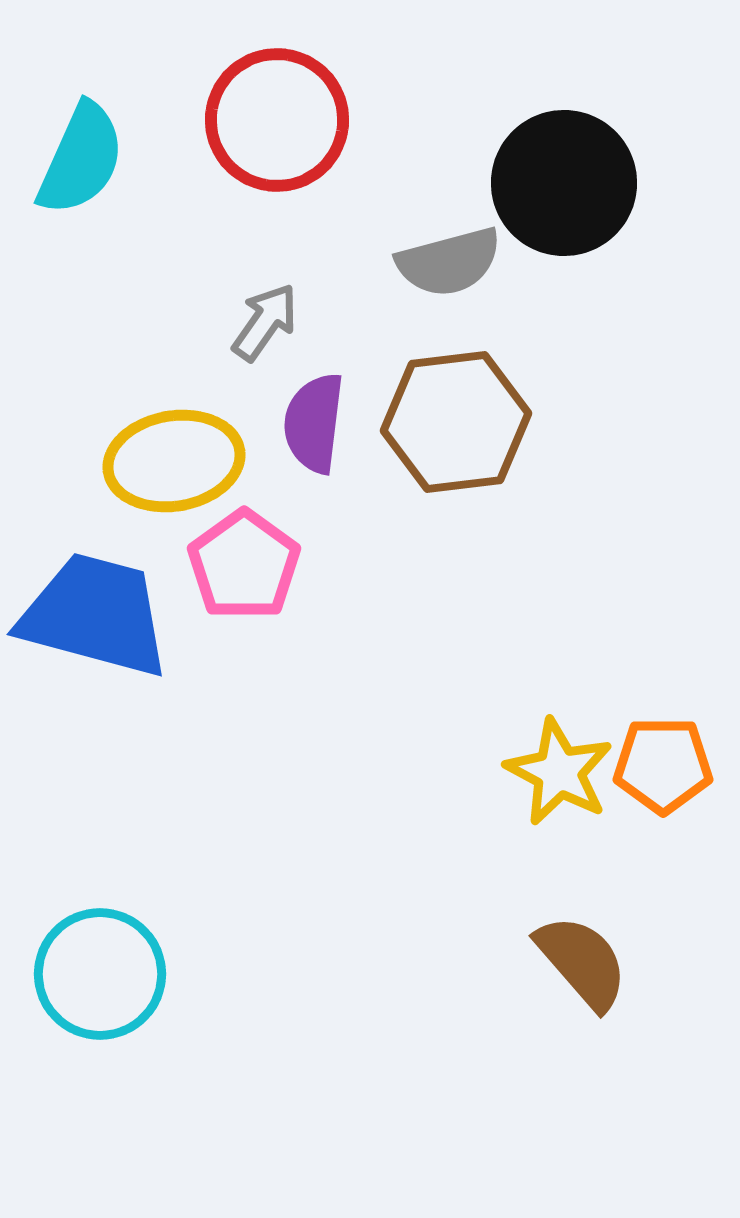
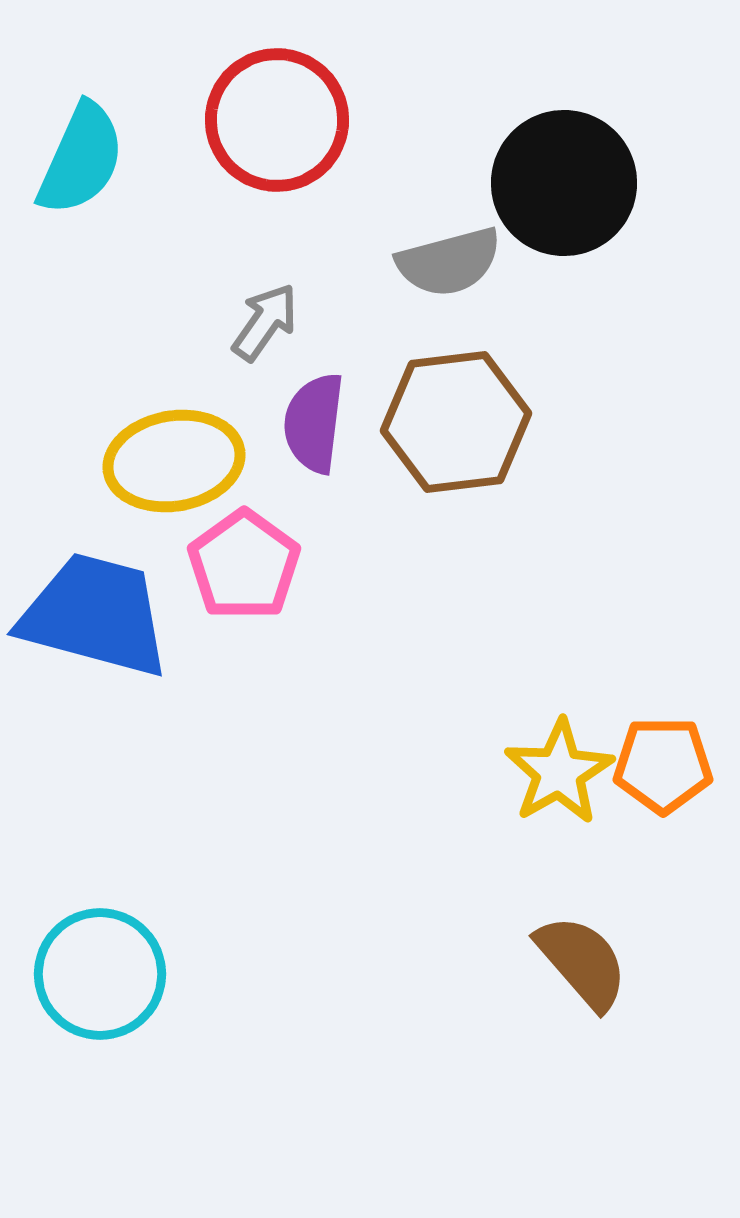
yellow star: rotated 14 degrees clockwise
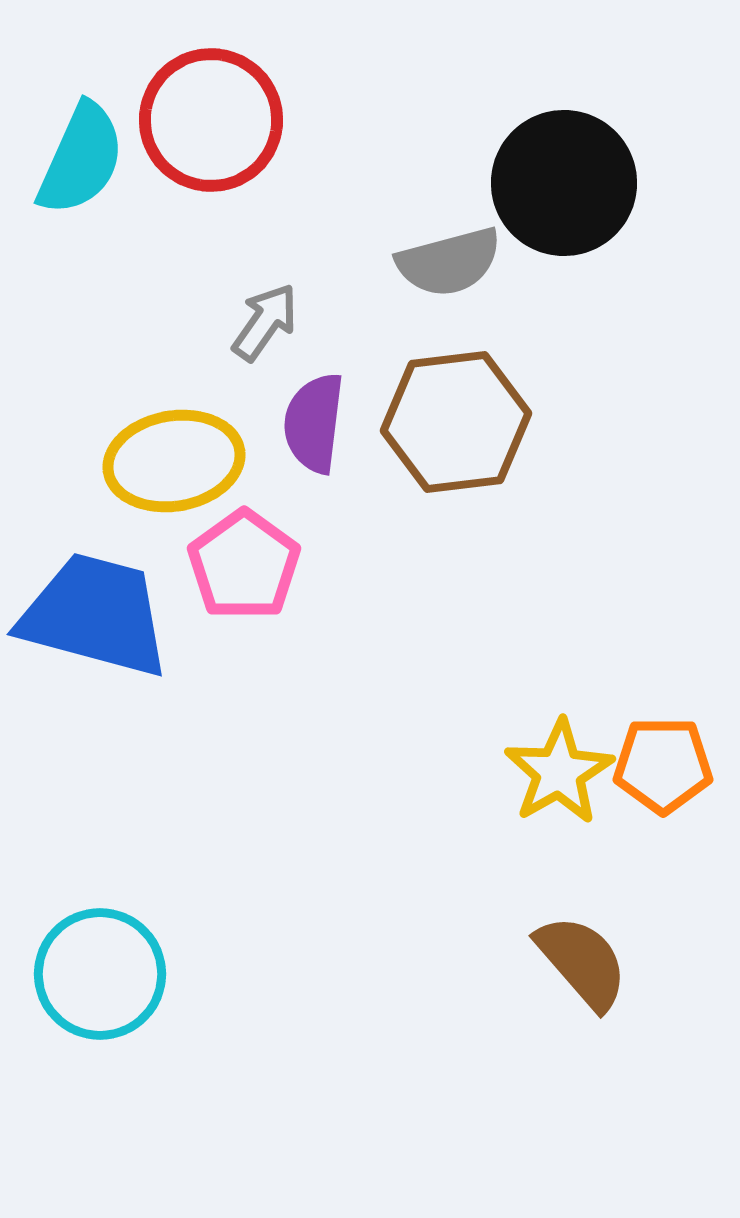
red circle: moved 66 px left
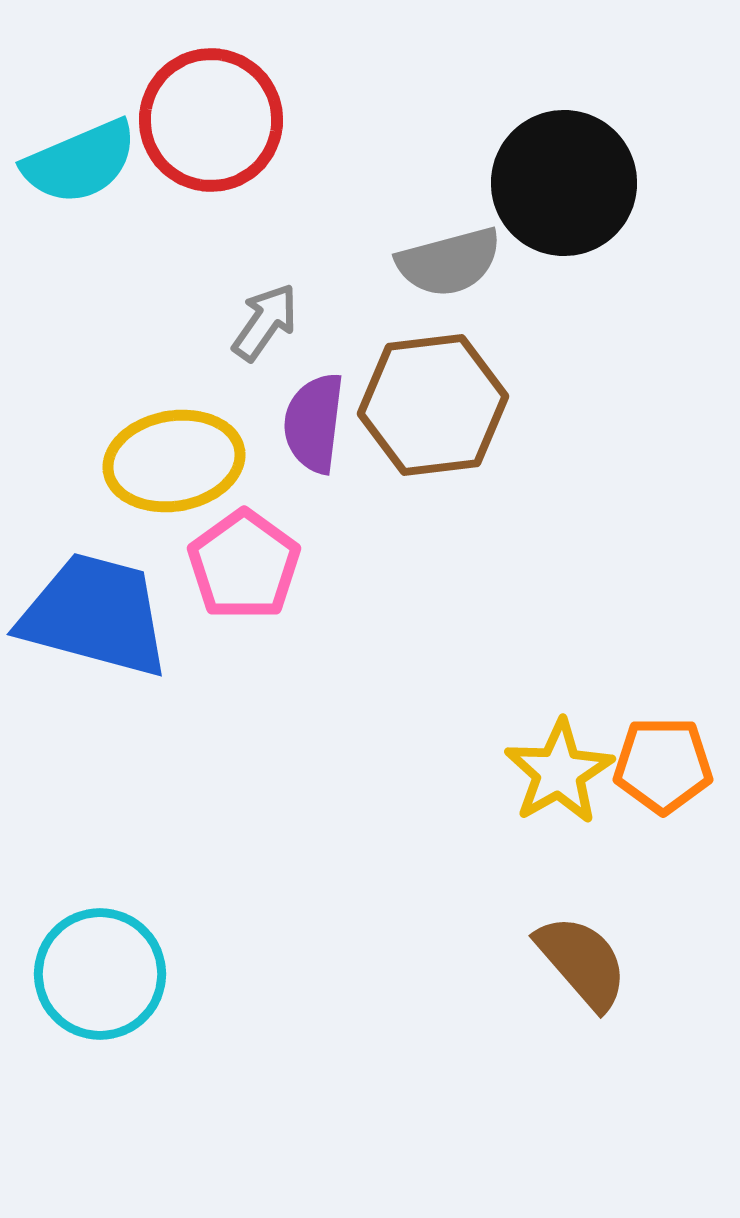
cyan semicircle: moved 1 px left, 3 px down; rotated 43 degrees clockwise
brown hexagon: moved 23 px left, 17 px up
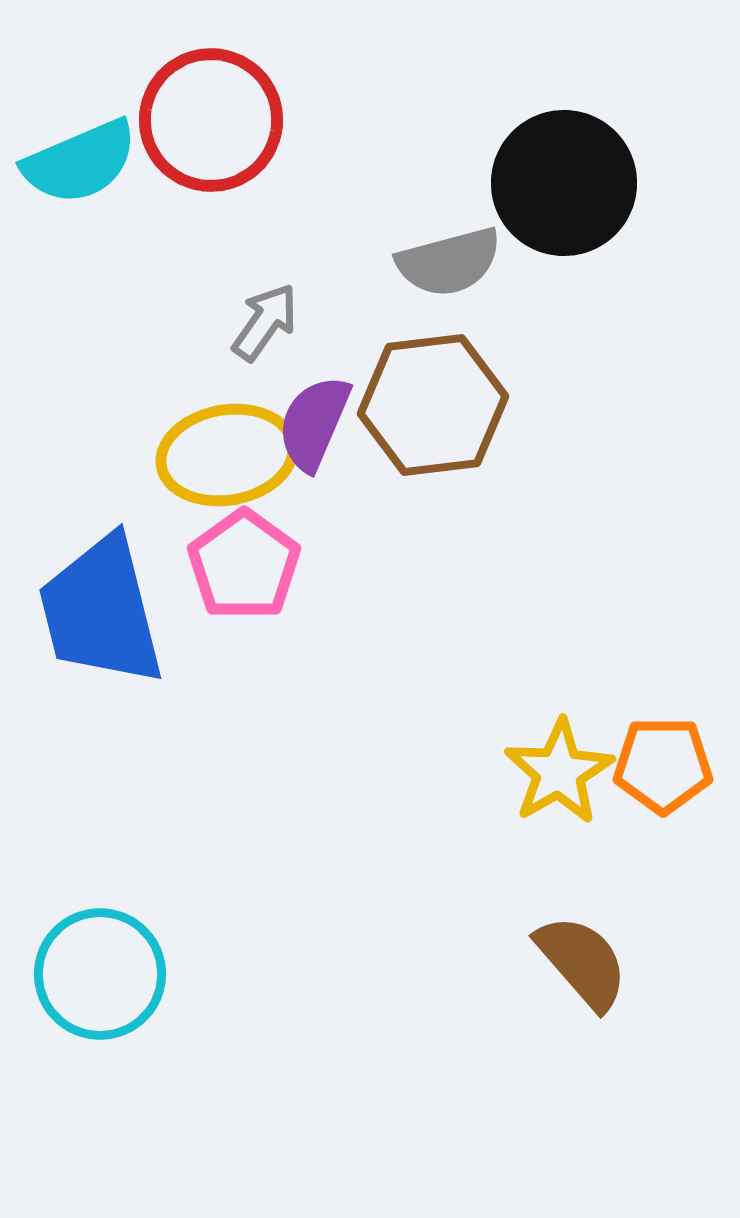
purple semicircle: rotated 16 degrees clockwise
yellow ellipse: moved 53 px right, 6 px up
blue trapezoid: moved 6 px right, 4 px up; rotated 119 degrees counterclockwise
